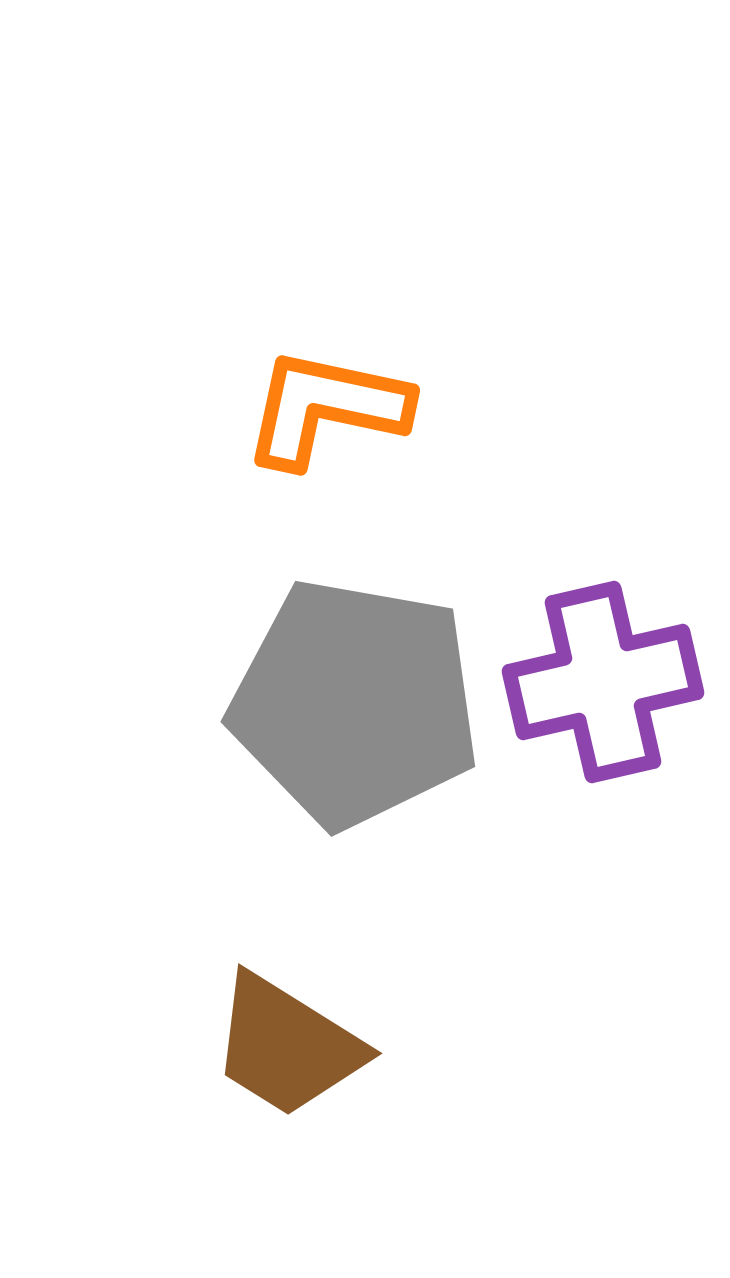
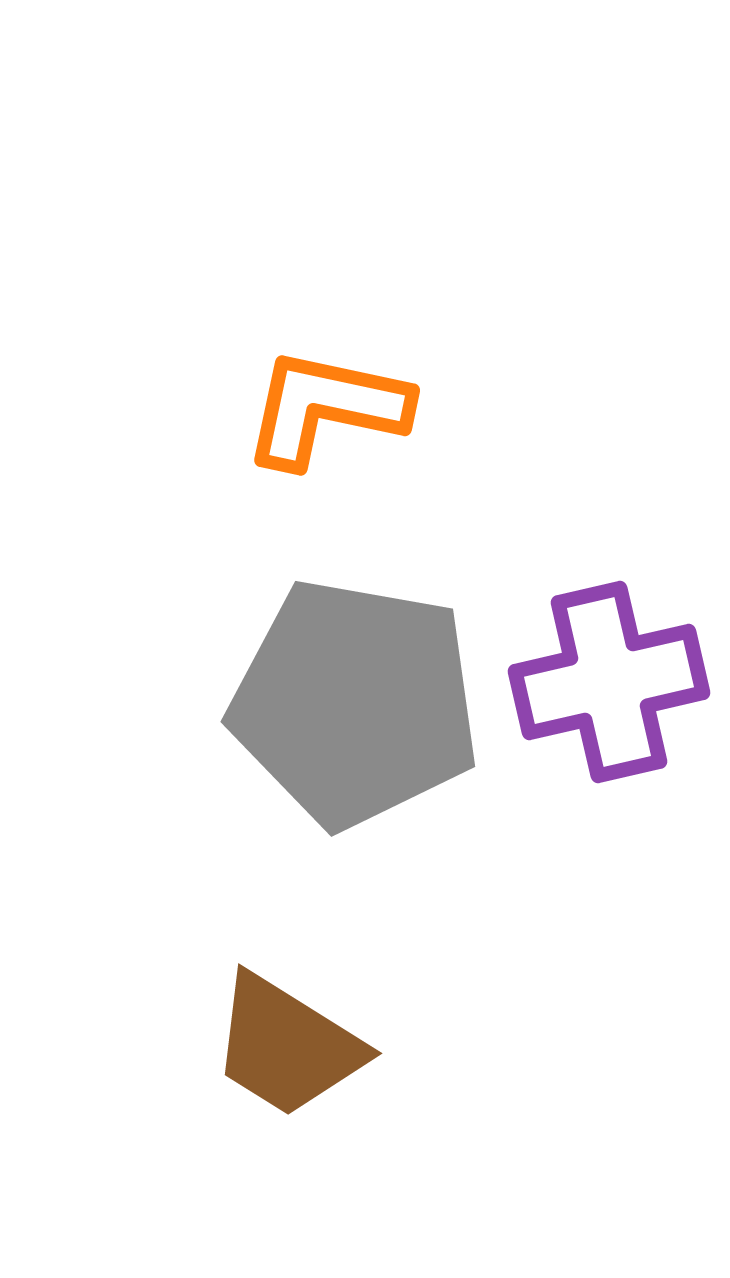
purple cross: moved 6 px right
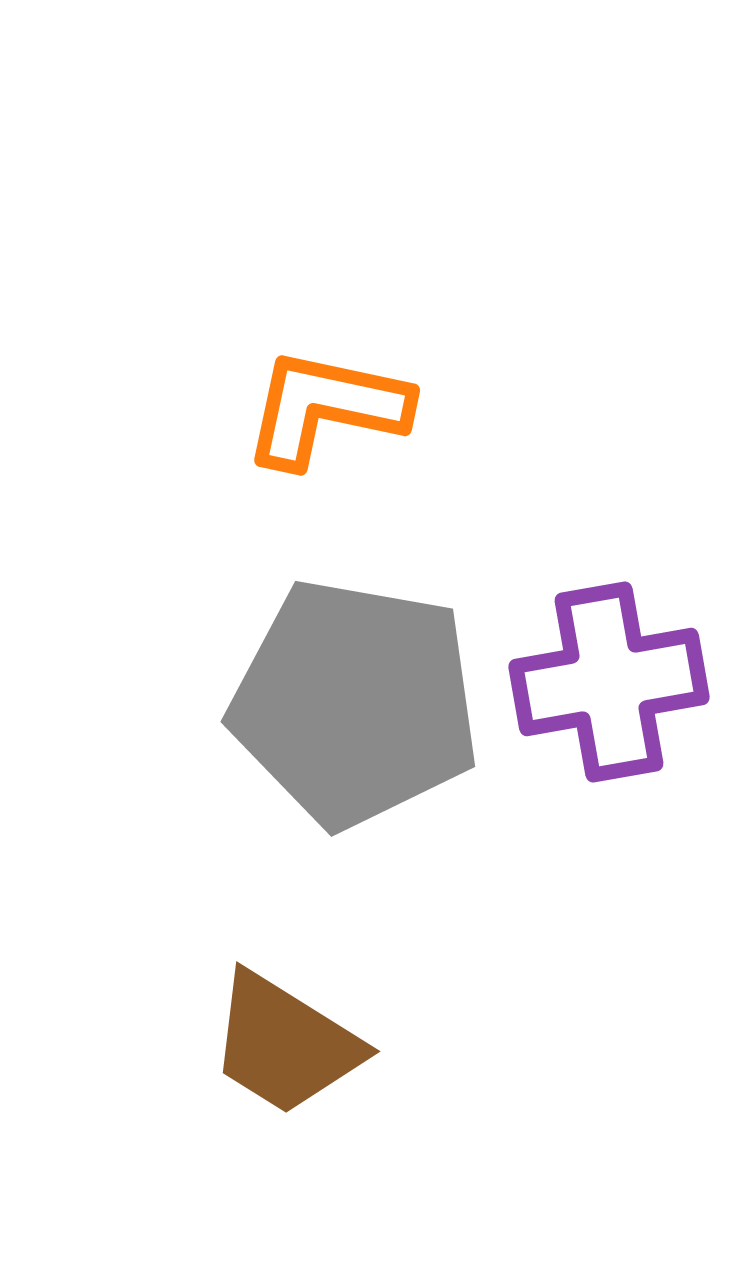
purple cross: rotated 3 degrees clockwise
brown trapezoid: moved 2 px left, 2 px up
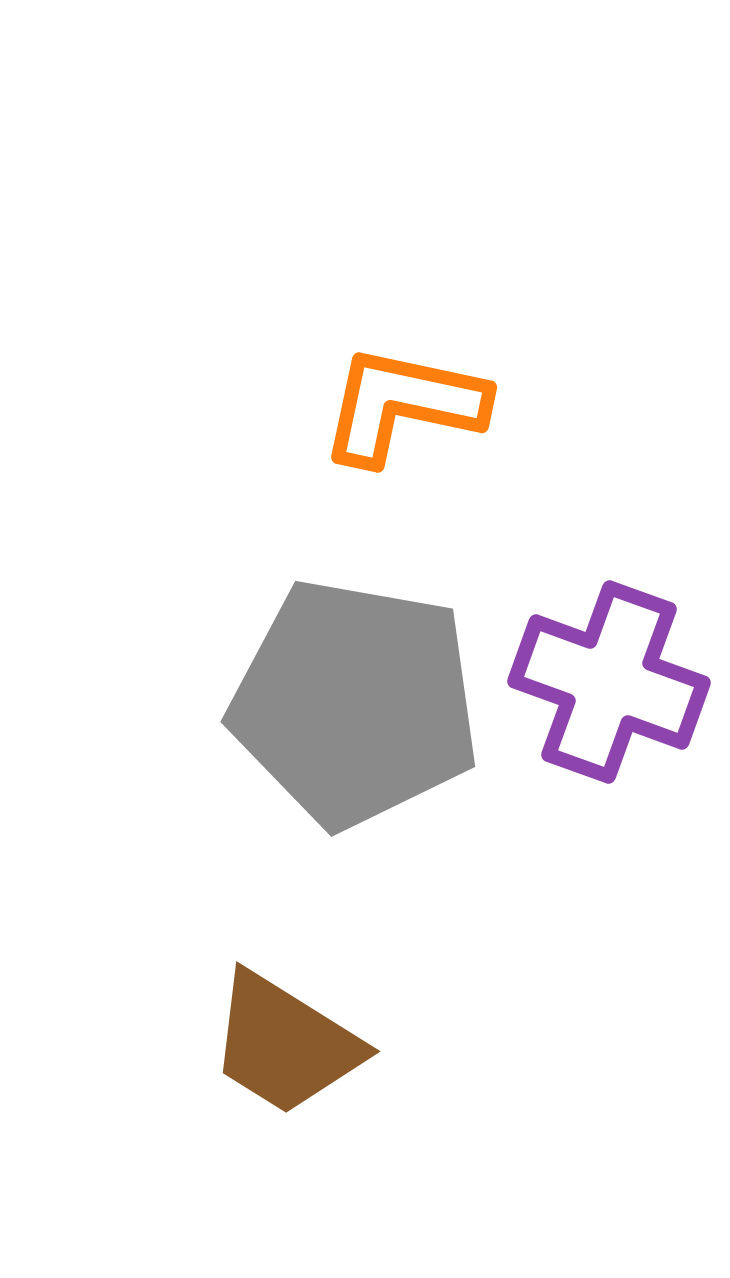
orange L-shape: moved 77 px right, 3 px up
purple cross: rotated 30 degrees clockwise
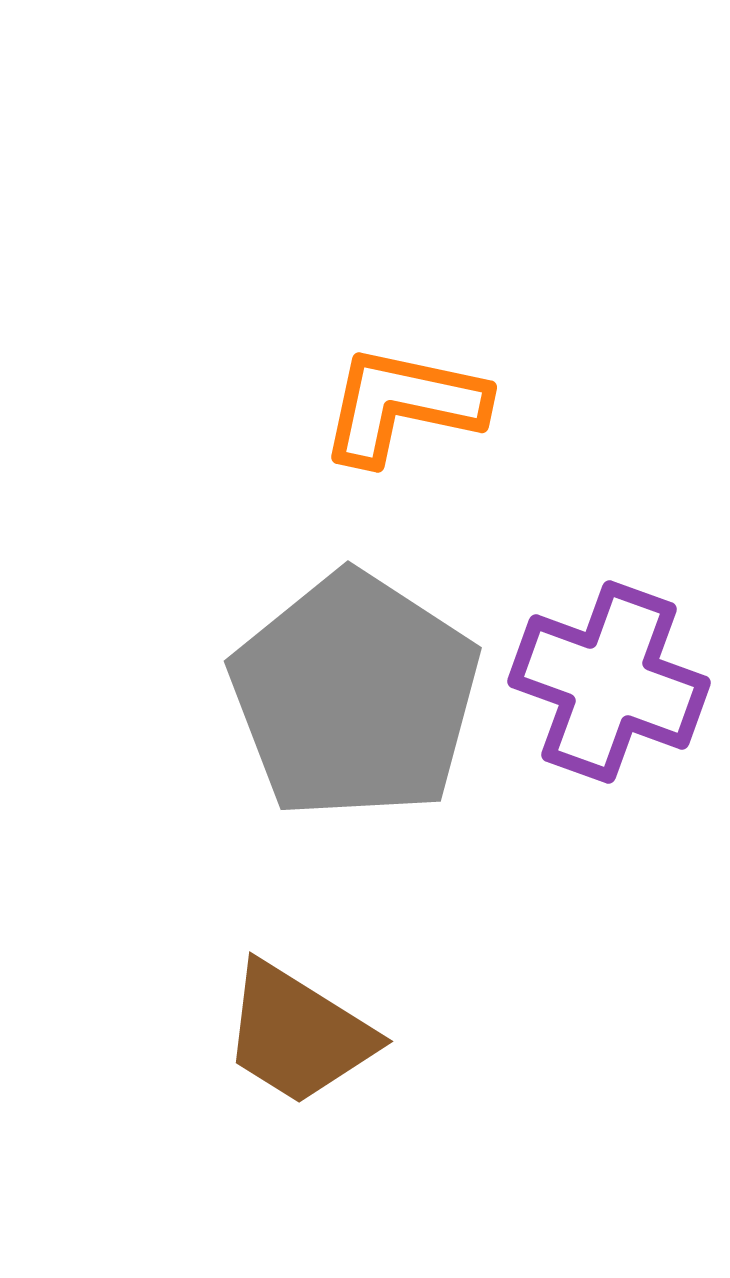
gray pentagon: moved 7 px up; rotated 23 degrees clockwise
brown trapezoid: moved 13 px right, 10 px up
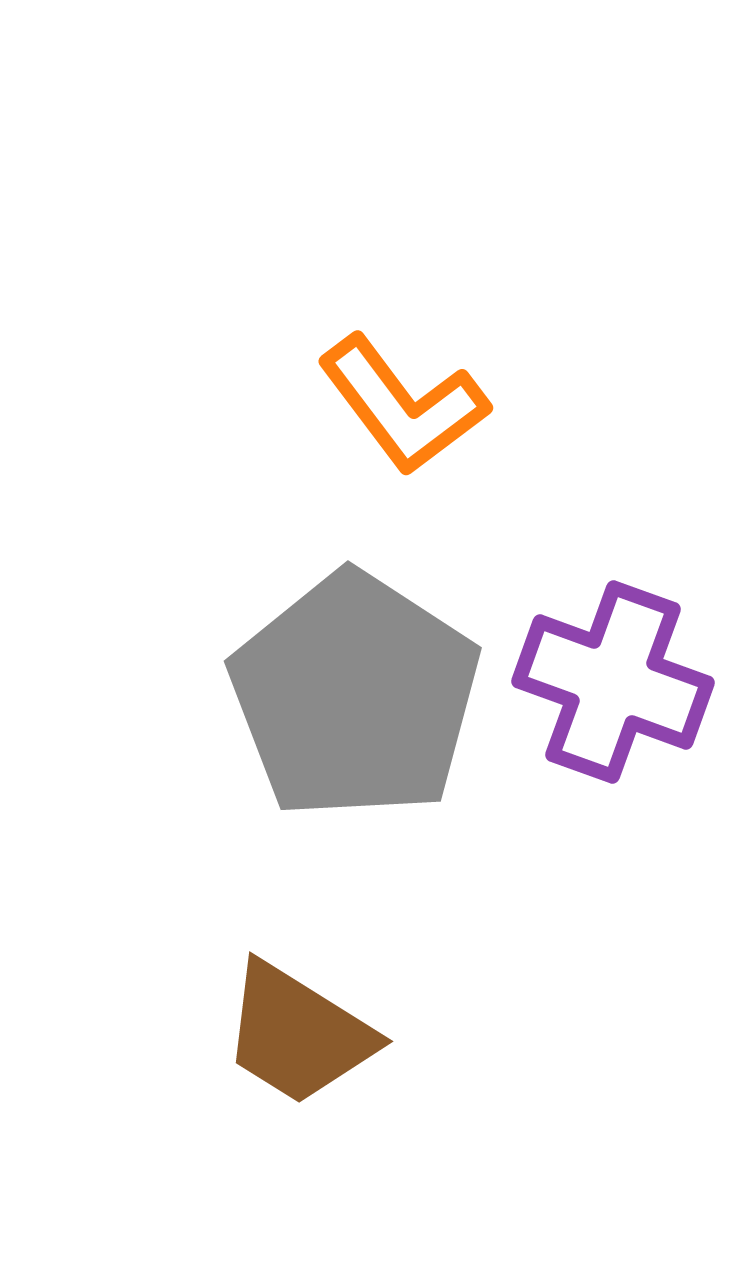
orange L-shape: rotated 139 degrees counterclockwise
purple cross: moved 4 px right
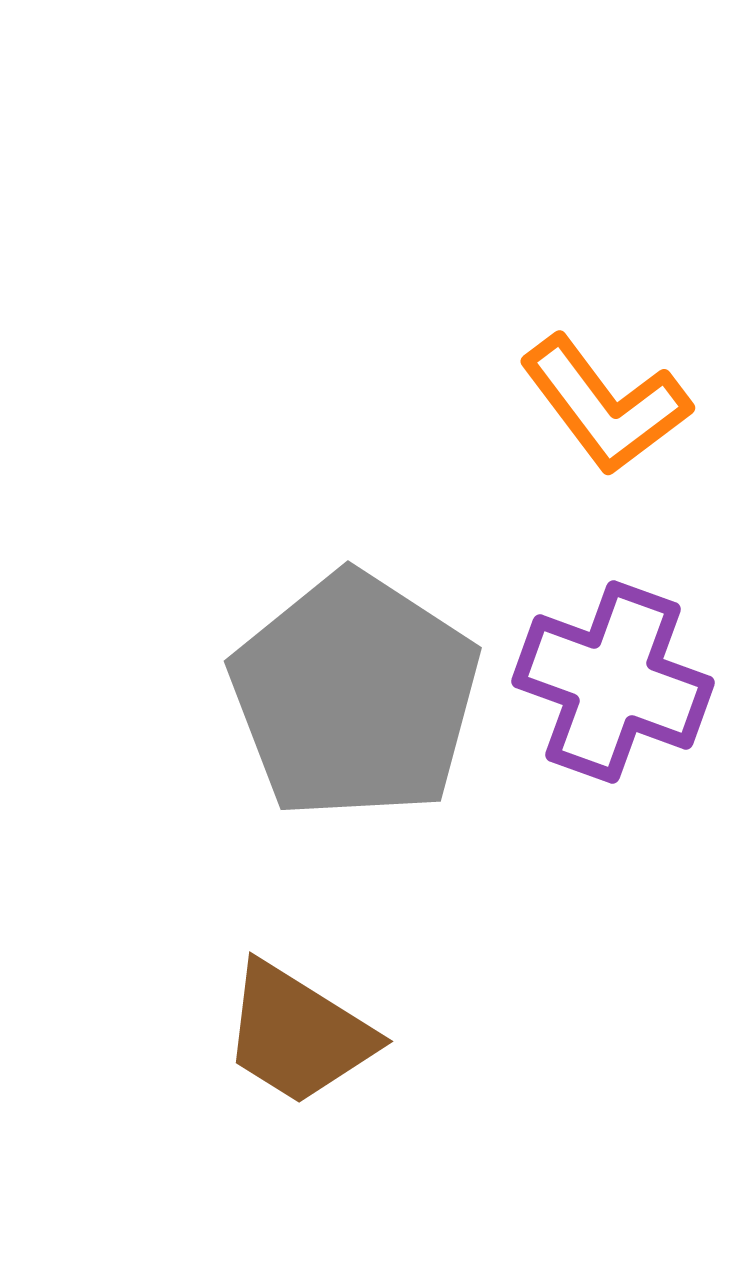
orange L-shape: moved 202 px right
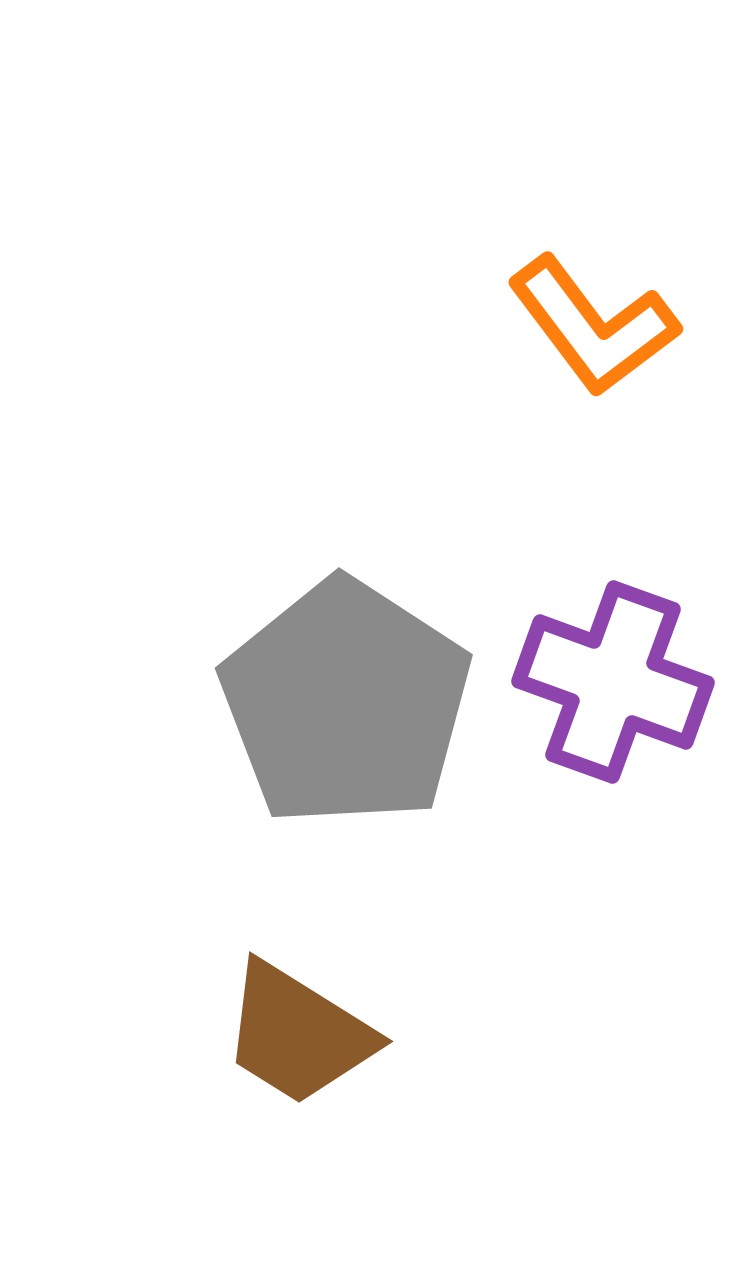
orange L-shape: moved 12 px left, 79 px up
gray pentagon: moved 9 px left, 7 px down
